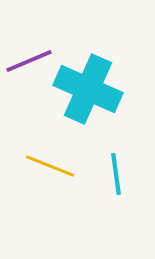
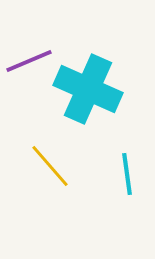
yellow line: rotated 27 degrees clockwise
cyan line: moved 11 px right
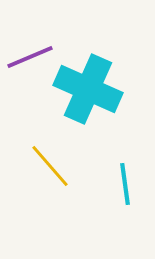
purple line: moved 1 px right, 4 px up
cyan line: moved 2 px left, 10 px down
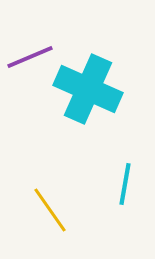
yellow line: moved 44 px down; rotated 6 degrees clockwise
cyan line: rotated 18 degrees clockwise
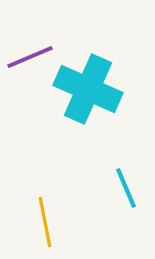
cyan line: moved 1 px right, 4 px down; rotated 33 degrees counterclockwise
yellow line: moved 5 px left, 12 px down; rotated 24 degrees clockwise
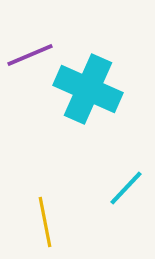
purple line: moved 2 px up
cyan line: rotated 66 degrees clockwise
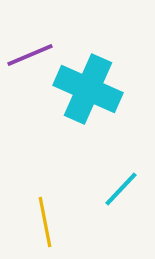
cyan line: moved 5 px left, 1 px down
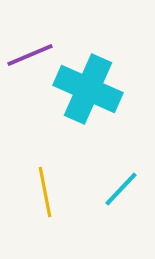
yellow line: moved 30 px up
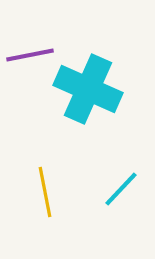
purple line: rotated 12 degrees clockwise
